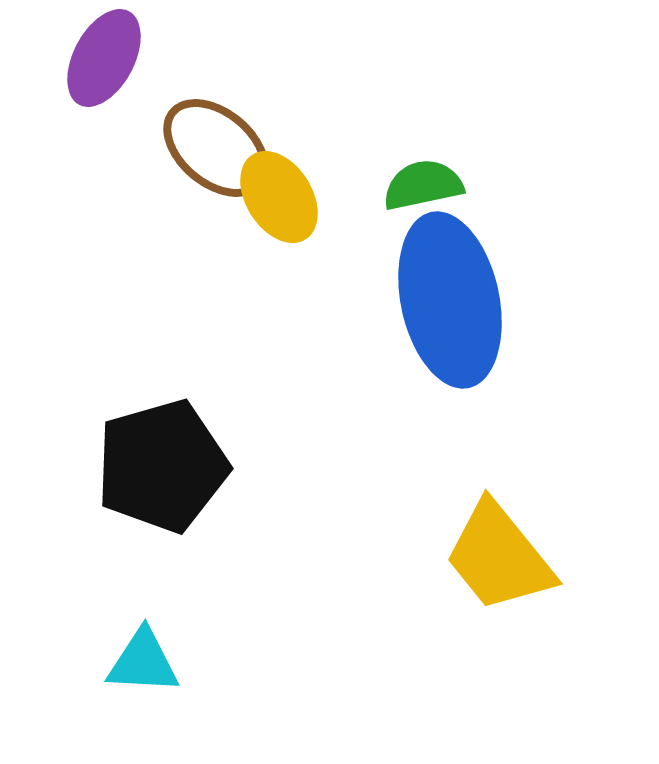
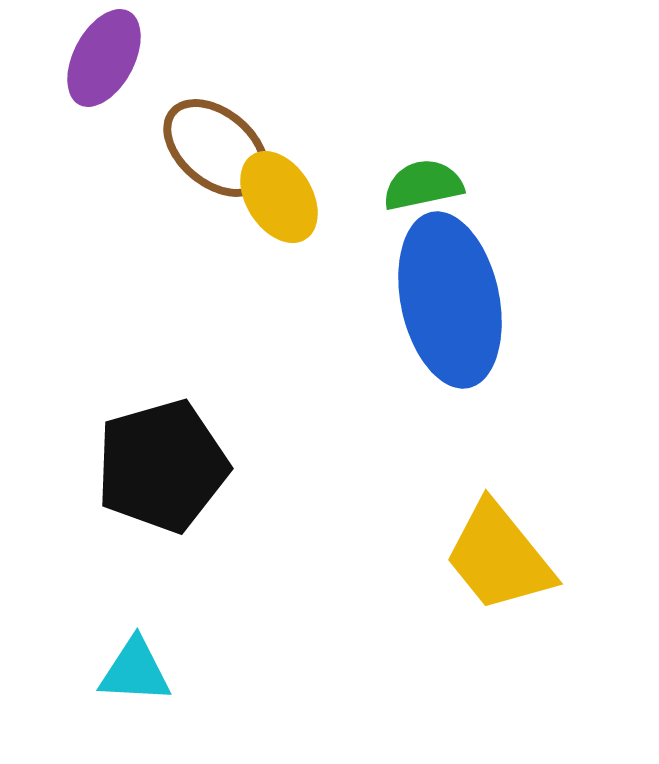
cyan triangle: moved 8 px left, 9 px down
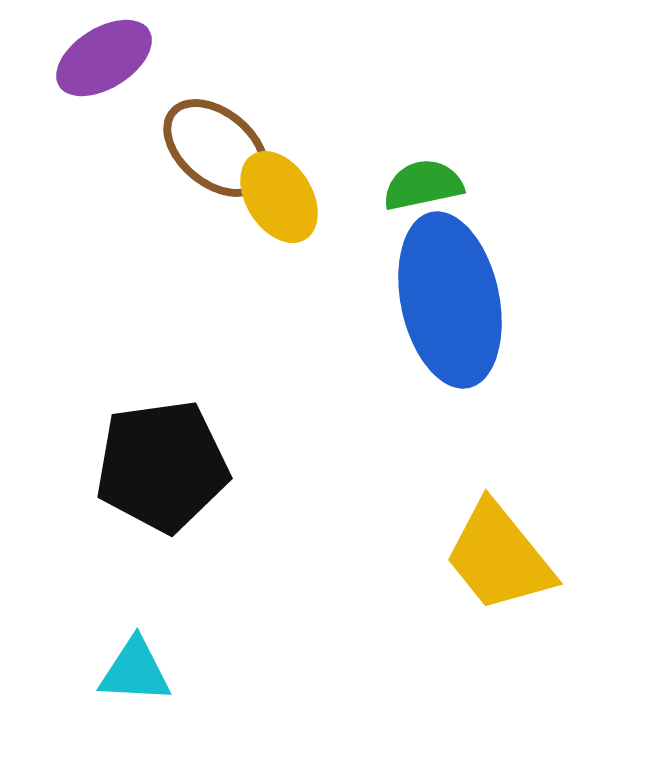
purple ellipse: rotated 30 degrees clockwise
black pentagon: rotated 8 degrees clockwise
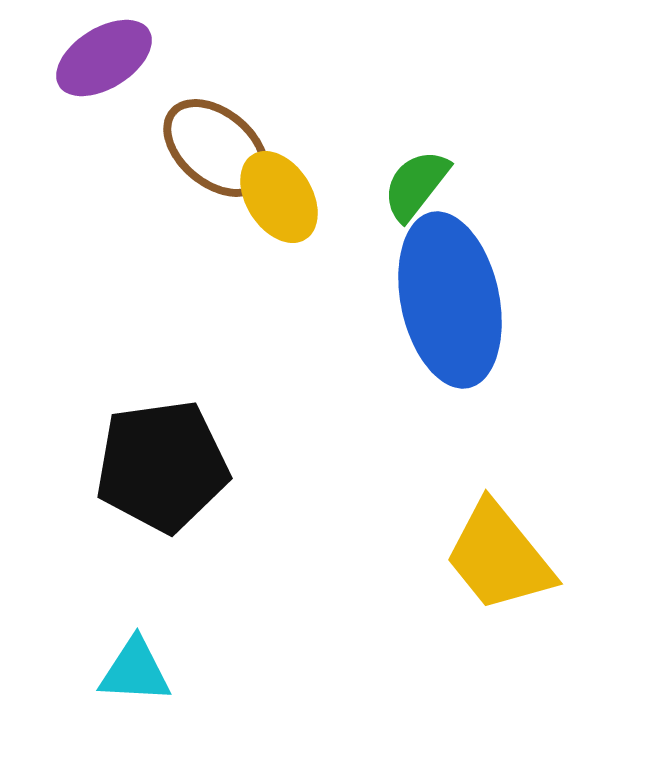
green semicircle: moved 7 px left; rotated 40 degrees counterclockwise
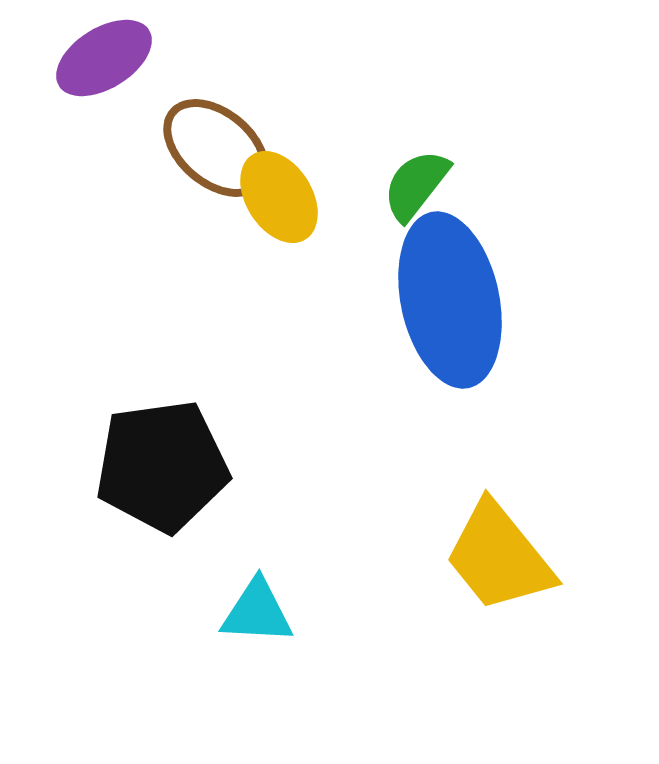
cyan triangle: moved 122 px right, 59 px up
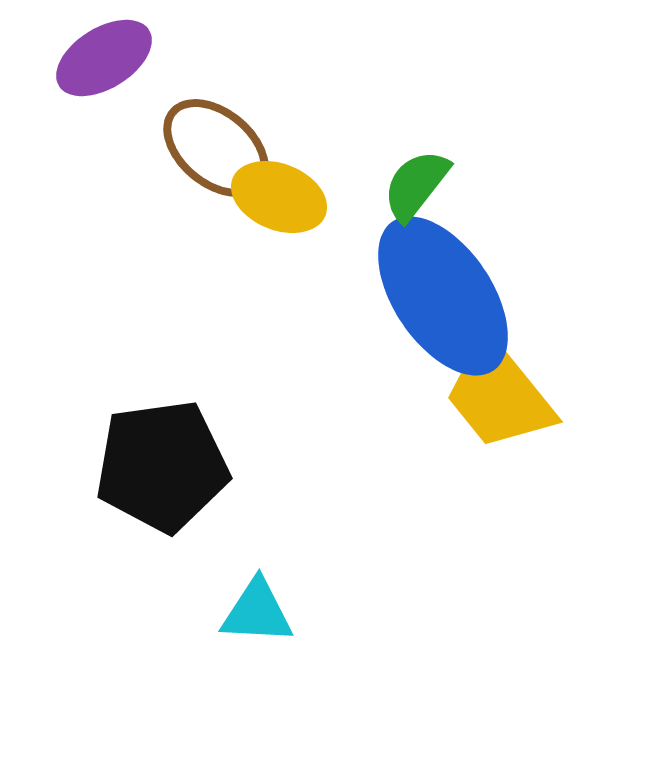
yellow ellipse: rotated 36 degrees counterclockwise
blue ellipse: moved 7 px left, 4 px up; rotated 22 degrees counterclockwise
yellow trapezoid: moved 162 px up
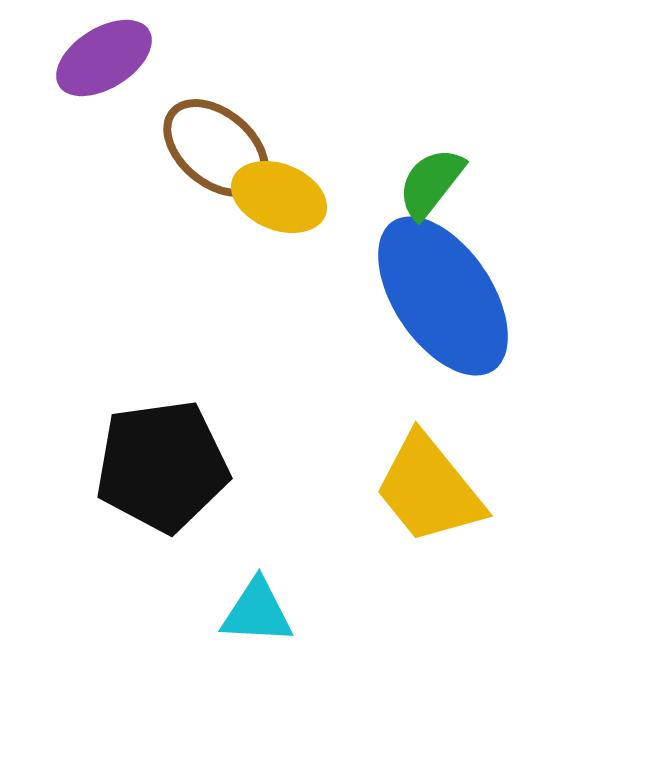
green semicircle: moved 15 px right, 2 px up
yellow trapezoid: moved 70 px left, 94 px down
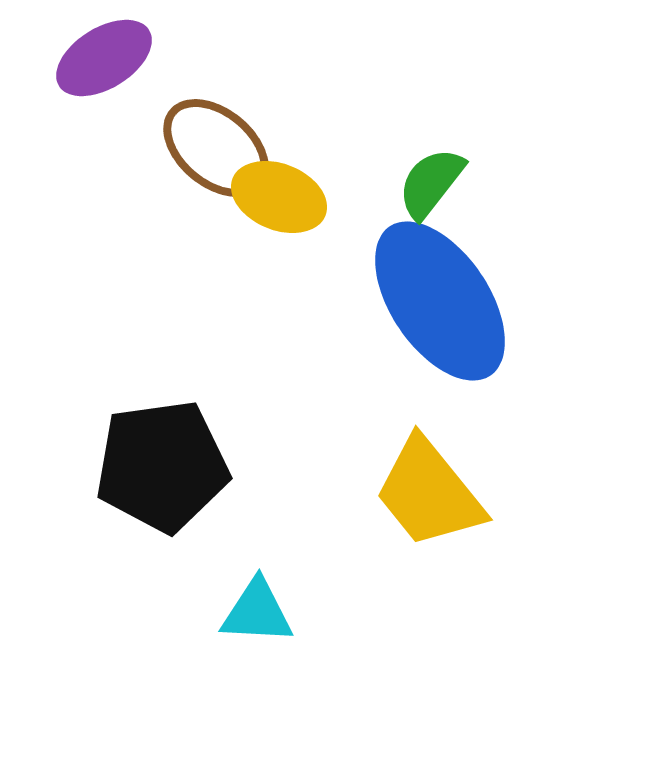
blue ellipse: moved 3 px left, 5 px down
yellow trapezoid: moved 4 px down
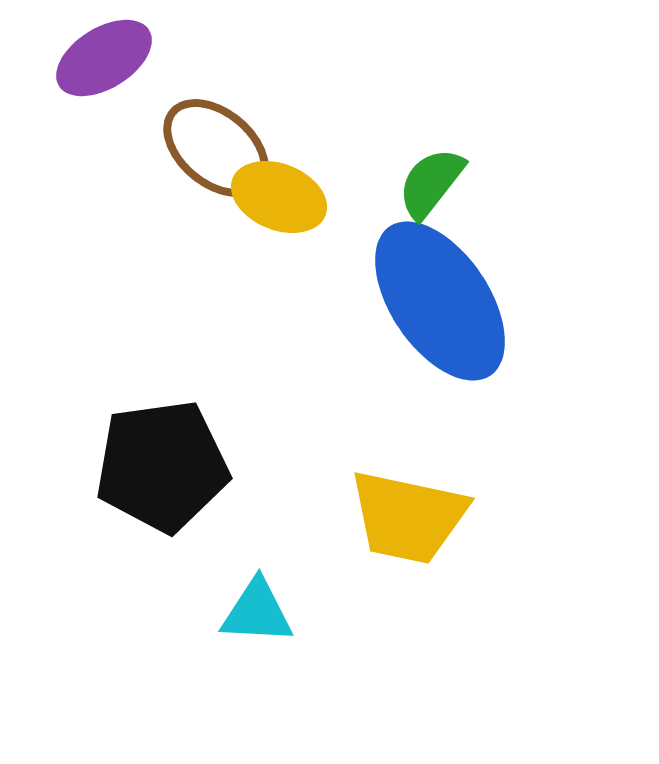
yellow trapezoid: moved 21 px left, 24 px down; rotated 39 degrees counterclockwise
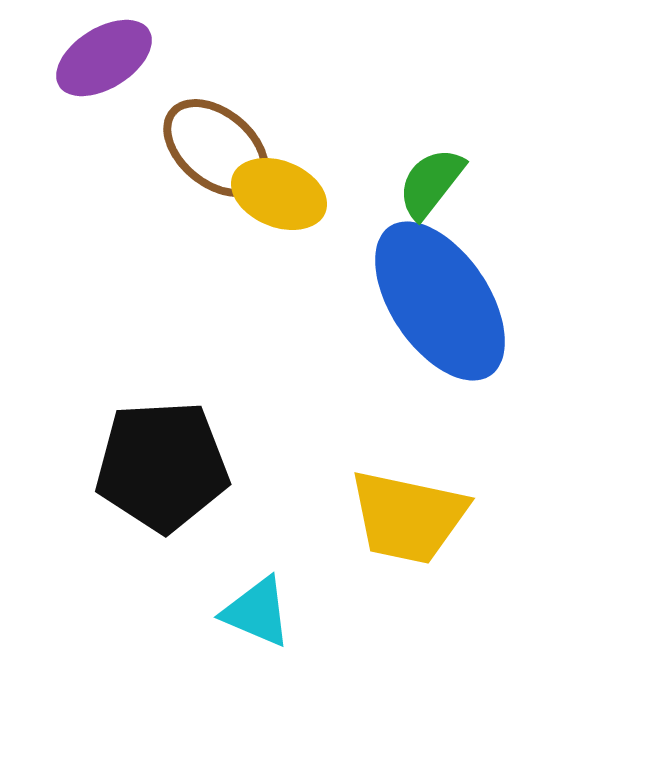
yellow ellipse: moved 3 px up
black pentagon: rotated 5 degrees clockwise
cyan triangle: rotated 20 degrees clockwise
